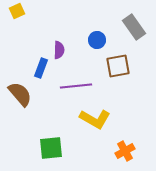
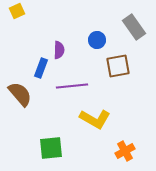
purple line: moved 4 px left
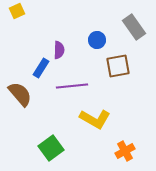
blue rectangle: rotated 12 degrees clockwise
green square: rotated 30 degrees counterclockwise
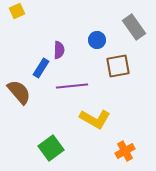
brown semicircle: moved 1 px left, 2 px up
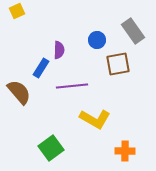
gray rectangle: moved 1 px left, 4 px down
brown square: moved 2 px up
orange cross: rotated 30 degrees clockwise
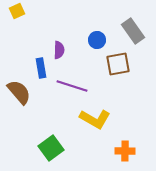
blue rectangle: rotated 42 degrees counterclockwise
purple line: rotated 24 degrees clockwise
